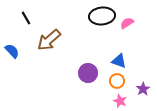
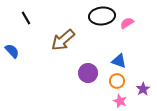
brown arrow: moved 14 px right
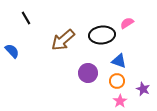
black ellipse: moved 19 px down
purple star: rotated 16 degrees counterclockwise
pink star: rotated 16 degrees clockwise
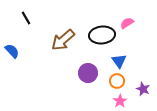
blue triangle: rotated 35 degrees clockwise
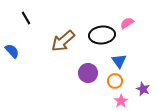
brown arrow: moved 1 px down
orange circle: moved 2 px left
pink star: moved 1 px right
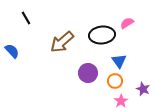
brown arrow: moved 1 px left, 1 px down
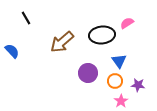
purple star: moved 5 px left, 4 px up; rotated 16 degrees counterclockwise
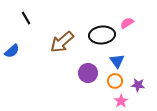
blue semicircle: rotated 91 degrees clockwise
blue triangle: moved 2 px left
